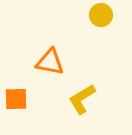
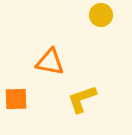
yellow L-shape: rotated 12 degrees clockwise
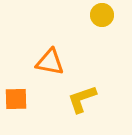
yellow circle: moved 1 px right
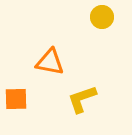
yellow circle: moved 2 px down
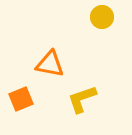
orange triangle: moved 2 px down
orange square: moved 5 px right; rotated 20 degrees counterclockwise
